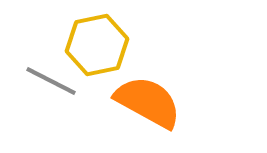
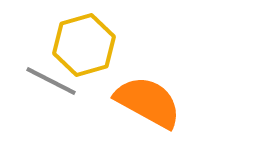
yellow hexagon: moved 13 px left; rotated 4 degrees counterclockwise
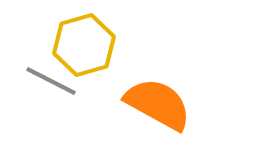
orange semicircle: moved 10 px right, 2 px down
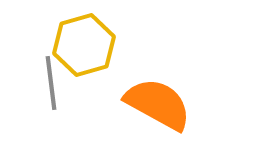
gray line: moved 2 px down; rotated 56 degrees clockwise
